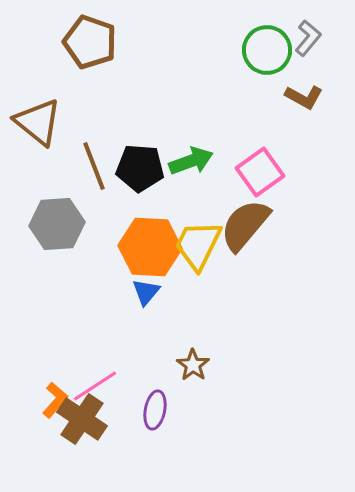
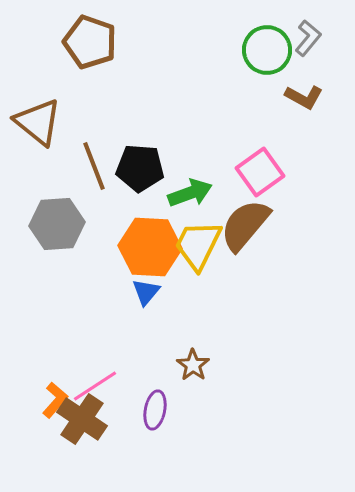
green arrow: moved 1 px left, 32 px down
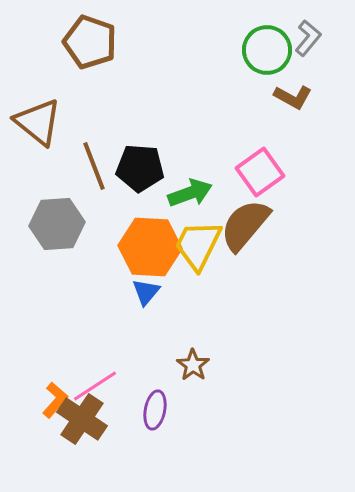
brown L-shape: moved 11 px left
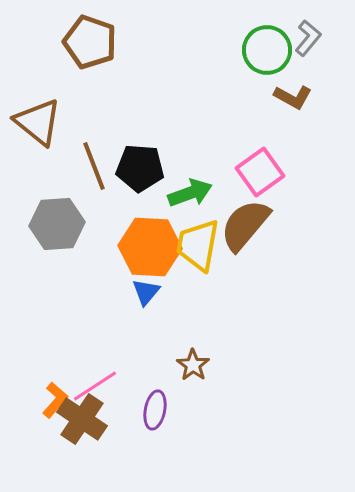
yellow trapezoid: rotated 16 degrees counterclockwise
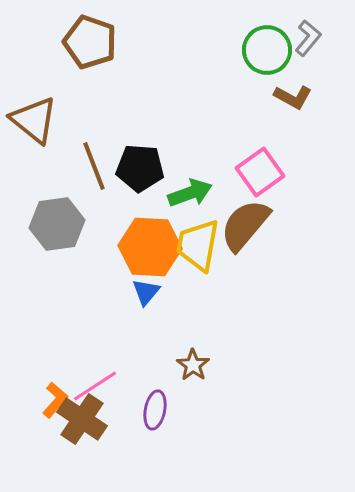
brown triangle: moved 4 px left, 2 px up
gray hexagon: rotated 4 degrees counterclockwise
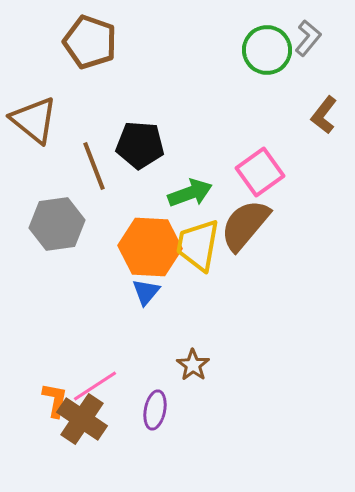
brown L-shape: moved 31 px right, 18 px down; rotated 99 degrees clockwise
black pentagon: moved 23 px up
orange L-shape: rotated 30 degrees counterclockwise
